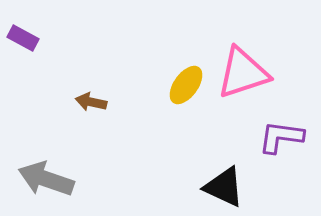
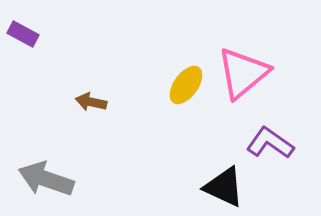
purple rectangle: moved 4 px up
pink triangle: rotated 22 degrees counterclockwise
purple L-shape: moved 11 px left, 6 px down; rotated 27 degrees clockwise
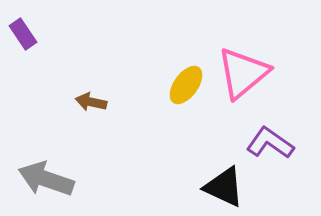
purple rectangle: rotated 28 degrees clockwise
